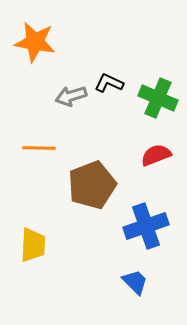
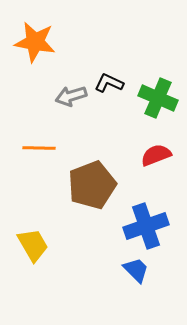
yellow trapezoid: rotated 33 degrees counterclockwise
blue trapezoid: moved 1 px right, 12 px up
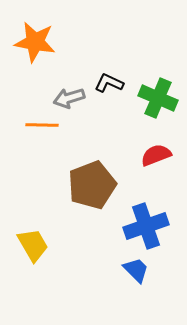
gray arrow: moved 2 px left, 2 px down
orange line: moved 3 px right, 23 px up
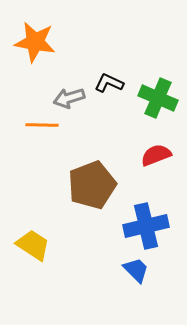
blue cross: rotated 6 degrees clockwise
yellow trapezoid: rotated 27 degrees counterclockwise
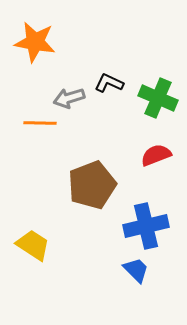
orange line: moved 2 px left, 2 px up
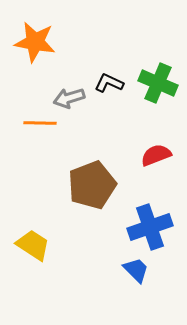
green cross: moved 15 px up
blue cross: moved 4 px right, 1 px down; rotated 6 degrees counterclockwise
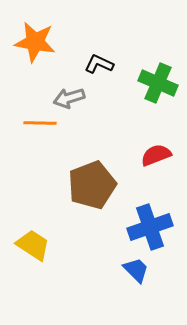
black L-shape: moved 10 px left, 19 px up
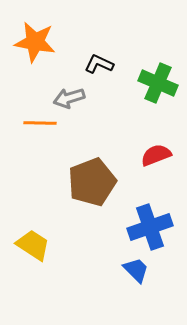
brown pentagon: moved 3 px up
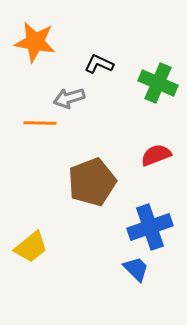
yellow trapezoid: moved 2 px left, 2 px down; rotated 108 degrees clockwise
blue trapezoid: moved 1 px up
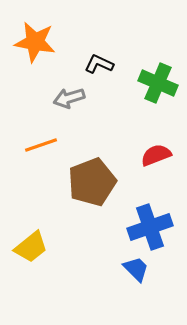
orange line: moved 1 px right, 22 px down; rotated 20 degrees counterclockwise
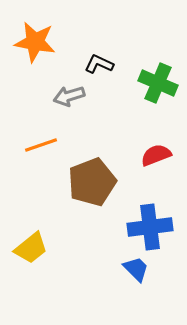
gray arrow: moved 2 px up
blue cross: rotated 12 degrees clockwise
yellow trapezoid: moved 1 px down
